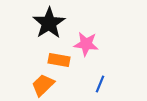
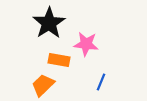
blue line: moved 1 px right, 2 px up
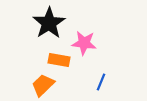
pink star: moved 2 px left, 1 px up
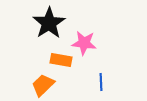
orange rectangle: moved 2 px right
blue line: rotated 24 degrees counterclockwise
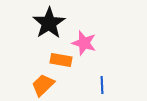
pink star: rotated 10 degrees clockwise
blue line: moved 1 px right, 3 px down
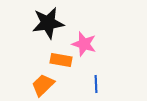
black star: moved 1 px left; rotated 24 degrees clockwise
pink star: moved 1 px down
blue line: moved 6 px left, 1 px up
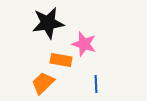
orange trapezoid: moved 2 px up
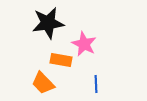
pink star: rotated 10 degrees clockwise
orange trapezoid: rotated 90 degrees counterclockwise
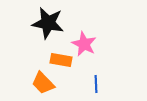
black star: rotated 20 degrees clockwise
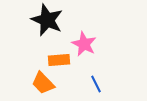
black star: moved 1 px left, 3 px up; rotated 12 degrees clockwise
orange rectangle: moved 2 px left; rotated 15 degrees counterclockwise
blue line: rotated 24 degrees counterclockwise
